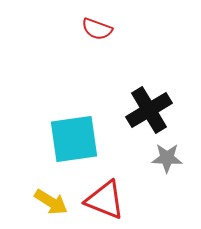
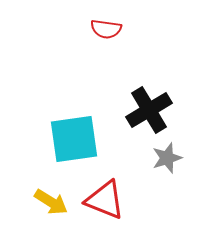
red semicircle: moved 9 px right; rotated 12 degrees counterclockwise
gray star: rotated 20 degrees counterclockwise
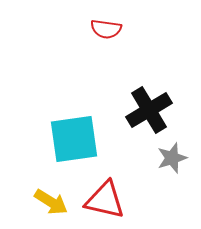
gray star: moved 5 px right
red triangle: rotated 9 degrees counterclockwise
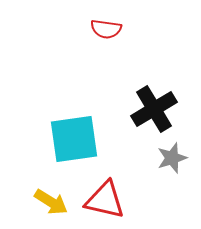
black cross: moved 5 px right, 1 px up
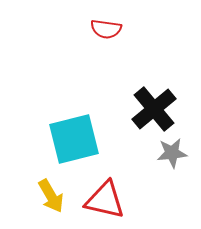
black cross: rotated 9 degrees counterclockwise
cyan square: rotated 6 degrees counterclockwise
gray star: moved 5 px up; rotated 12 degrees clockwise
yellow arrow: moved 6 px up; rotated 28 degrees clockwise
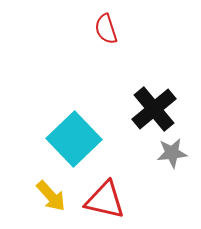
red semicircle: rotated 64 degrees clockwise
cyan square: rotated 30 degrees counterclockwise
yellow arrow: rotated 12 degrees counterclockwise
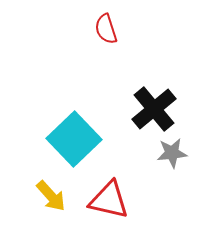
red triangle: moved 4 px right
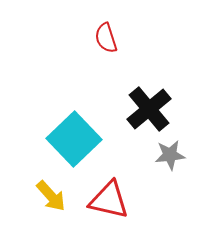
red semicircle: moved 9 px down
black cross: moved 5 px left
gray star: moved 2 px left, 2 px down
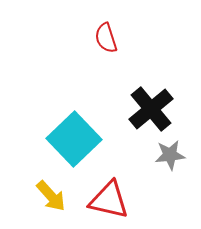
black cross: moved 2 px right
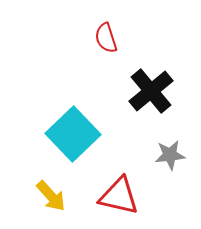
black cross: moved 18 px up
cyan square: moved 1 px left, 5 px up
red triangle: moved 10 px right, 4 px up
